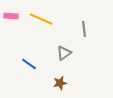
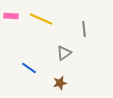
blue line: moved 4 px down
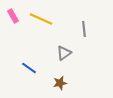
pink rectangle: moved 2 px right; rotated 56 degrees clockwise
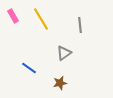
yellow line: rotated 35 degrees clockwise
gray line: moved 4 px left, 4 px up
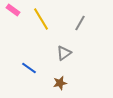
pink rectangle: moved 6 px up; rotated 24 degrees counterclockwise
gray line: moved 2 px up; rotated 35 degrees clockwise
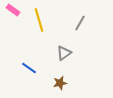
yellow line: moved 2 px left, 1 px down; rotated 15 degrees clockwise
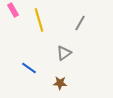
pink rectangle: rotated 24 degrees clockwise
brown star: rotated 16 degrees clockwise
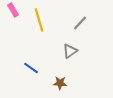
gray line: rotated 14 degrees clockwise
gray triangle: moved 6 px right, 2 px up
blue line: moved 2 px right
